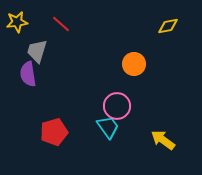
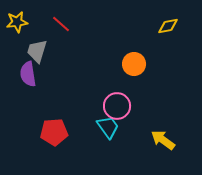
red pentagon: rotated 12 degrees clockwise
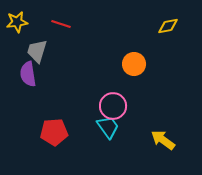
red line: rotated 24 degrees counterclockwise
pink circle: moved 4 px left
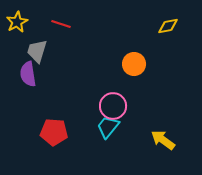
yellow star: rotated 20 degrees counterclockwise
cyan trapezoid: rotated 105 degrees counterclockwise
red pentagon: rotated 8 degrees clockwise
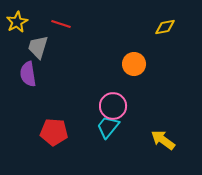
yellow diamond: moved 3 px left, 1 px down
gray trapezoid: moved 1 px right, 4 px up
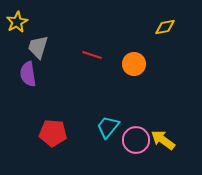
red line: moved 31 px right, 31 px down
pink circle: moved 23 px right, 34 px down
red pentagon: moved 1 px left, 1 px down
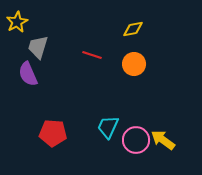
yellow diamond: moved 32 px left, 2 px down
purple semicircle: rotated 15 degrees counterclockwise
cyan trapezoid: rotated 15 degrees counterclockwise
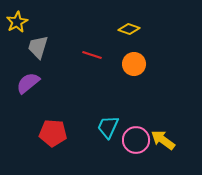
yellow diamond: moved 4 px left; rotated 30 degrees clockwise
purple semicircle: moved 9 px down; rotated 75 degrees clockwise
